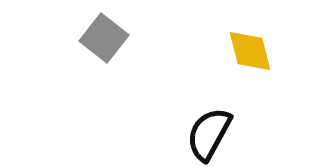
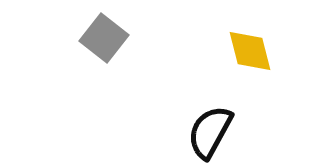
black semicircle: moved 1 px right, 2 px up
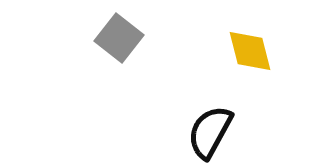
gray square: moved 15 px right
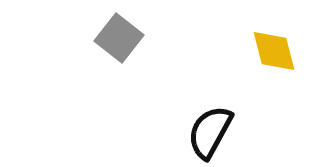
yellow diamond: moved 24 px right
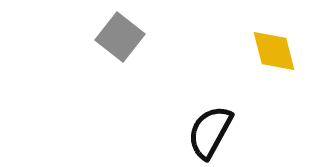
gray square: moved 1 px right, 1 px up
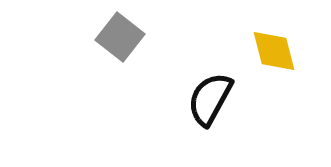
black semicircle: moved 33 px up
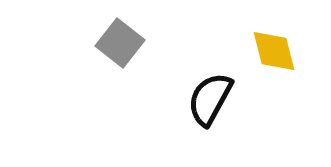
gray square: moved 6 px down
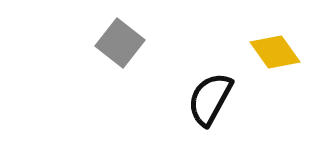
yellow diamond: moved 1 px right, 1 px down; rotated 21 degrees counterclockwise
